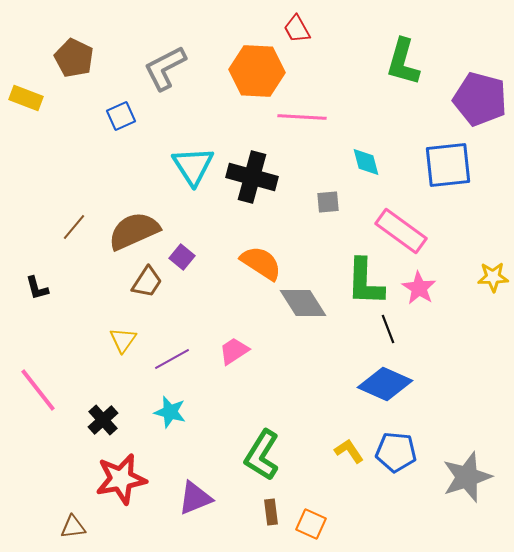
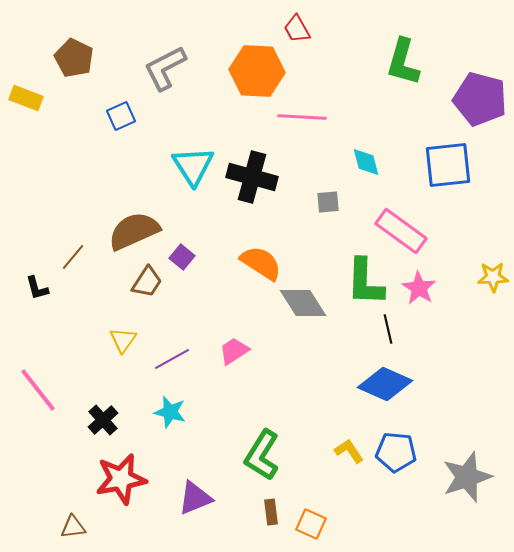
brown line at (74, 227): moved 1 px left, 30 px down
black line at (388, 329): rotated 8 degrees clockwise
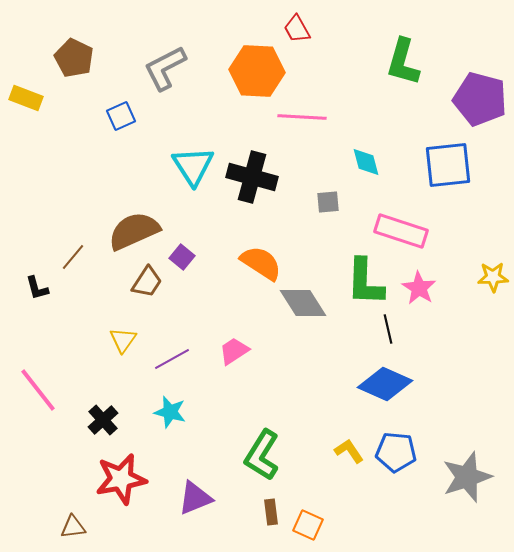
pink rectangle at (401, 231): rotated 18 degrees counterclockwise
orange square at (311, 524): moved 3 px left, 1 px down
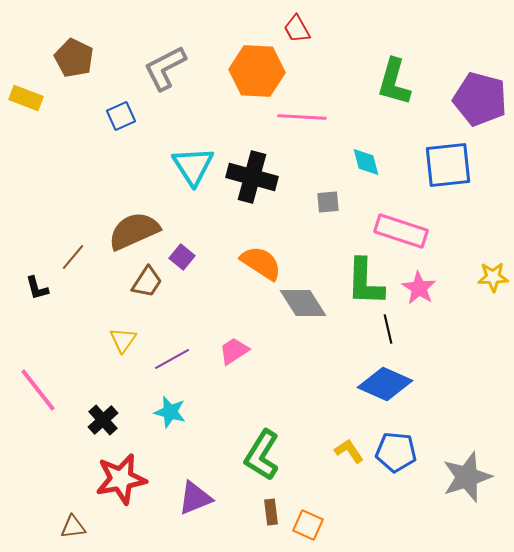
green L-shape at (403, 62): moved 9 px left, 20 px down
